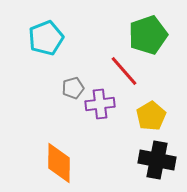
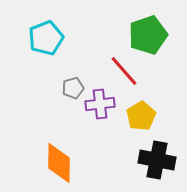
yellow pentagon: moved 10 px left
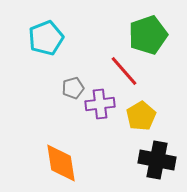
orange diamond: moved 2 px right; rotated 9 degrees counterclockwise
